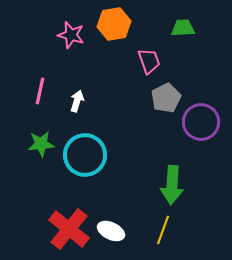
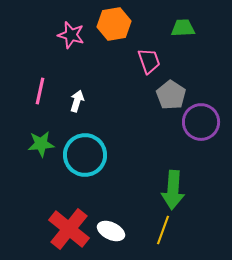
gray pentagon: moved 5 px right, 3 px up; rotated 12 degrees counterclockwise
green arrow: moved 1 px right, 5 px down
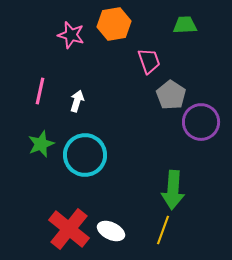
green trapezoid: moved 2 px right, 3 px up
green star: rotated 16 degrees counterclockwise
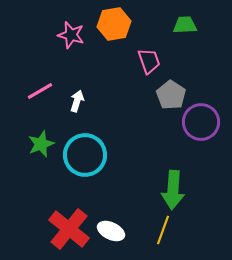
pink line: rotated 48 degrees clockwise
